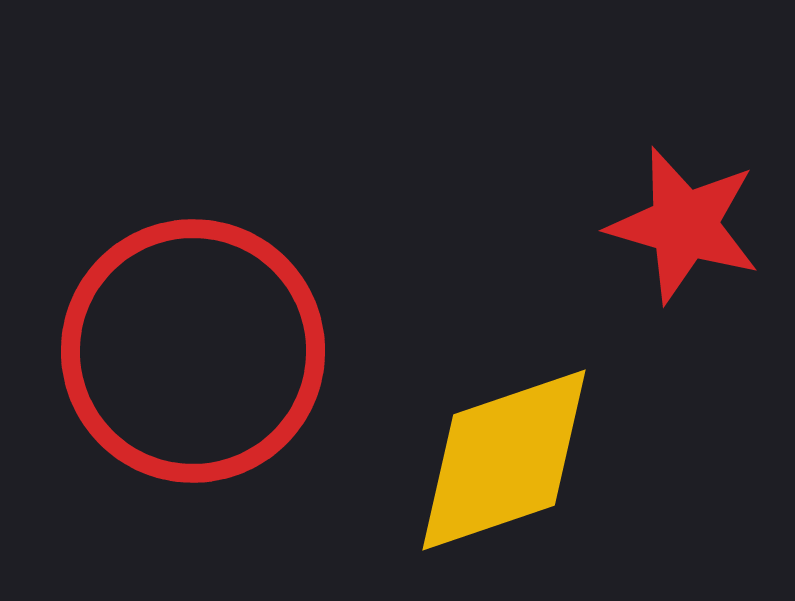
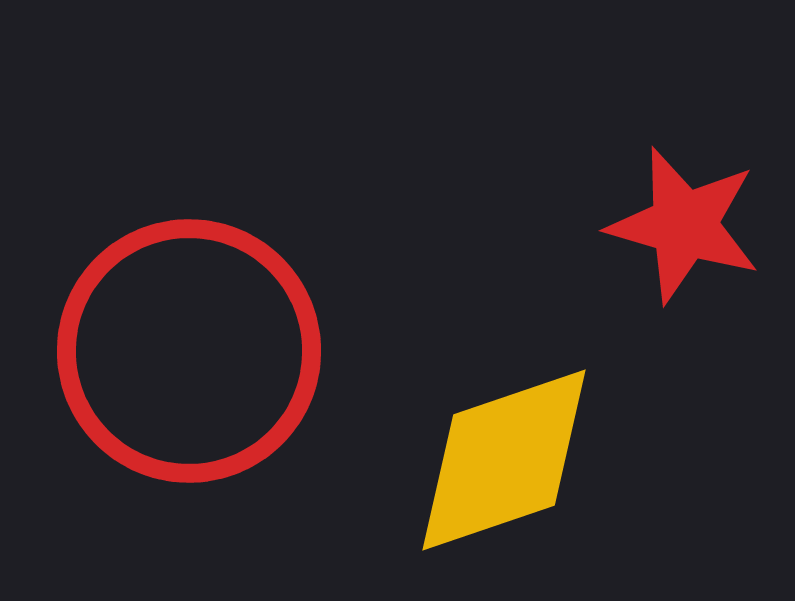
red circle: moved 4 px left
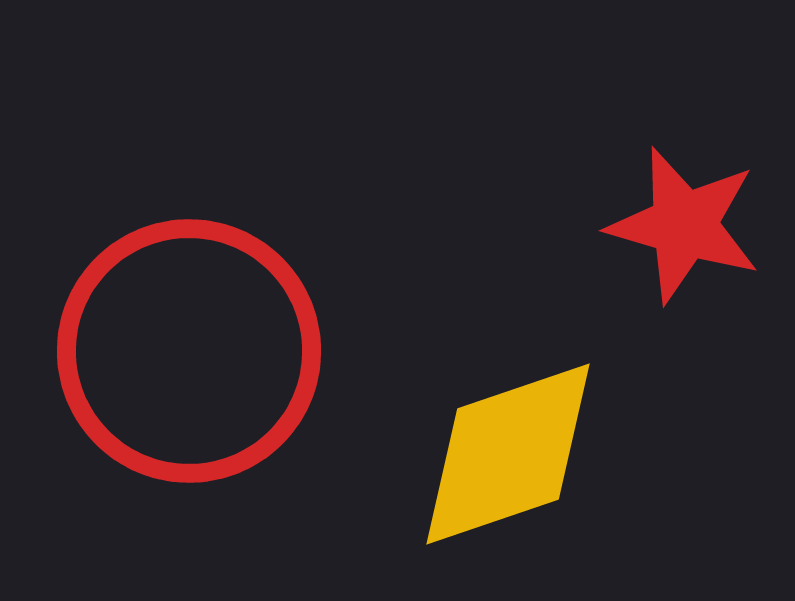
yellow diamond: moved 4 px right, 6 px up
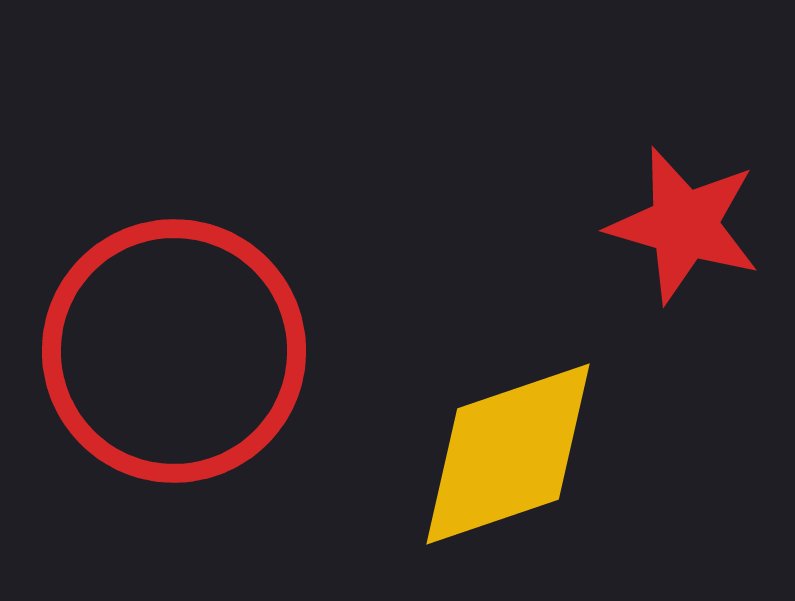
red circle: moved 15 px left
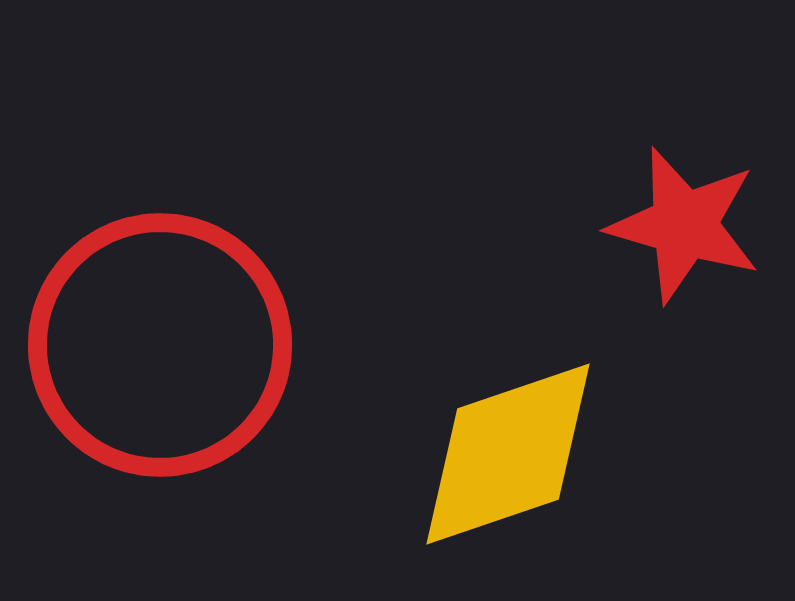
red circle: moved 14 px left, 6 px up
